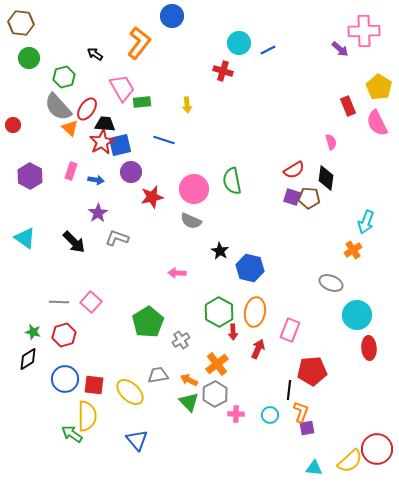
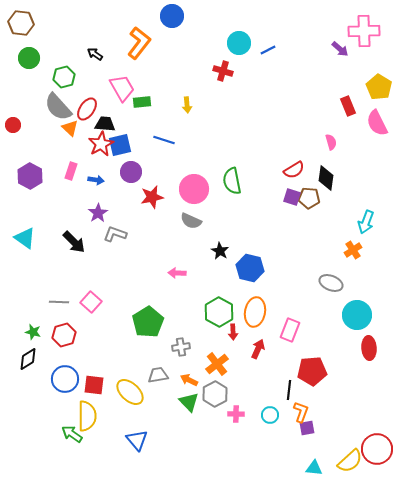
red star at (102, 142): moved 1 px left, 2 px down
gray L-shape at (117, 238): moved 2 px left, 4 px up
gray cross at (181, 340): moved 7 px down; rotated 24 degrees clockwise
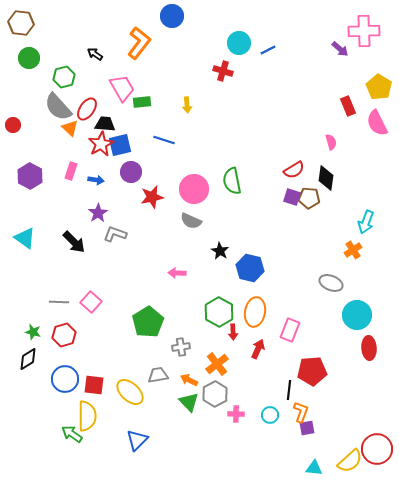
blue triangle at (137, 440): rotated 25 degrees clockwise
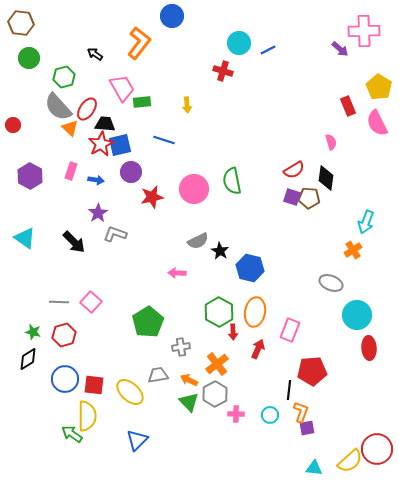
gray semicircle at (191, 221): moved 7 px right, 20 px down; rotated 50 degrees counterclockwise
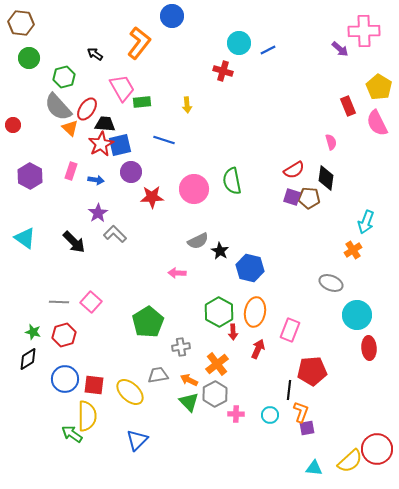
red star at (152, 197): rotated 10 degrees clockwise
gray L-shape at (115, 234): rotated 25 degrees clockwise
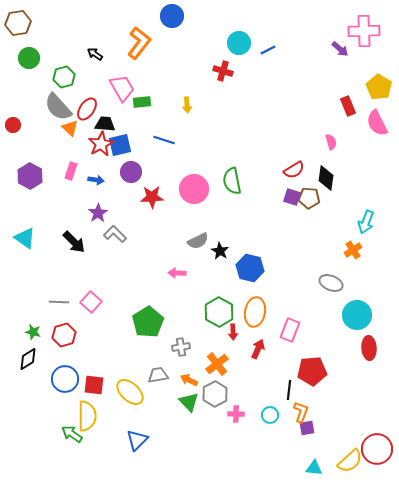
brown hexagon at (21, 23): moved 3 px left; rotated 15 degrees counterclockwise
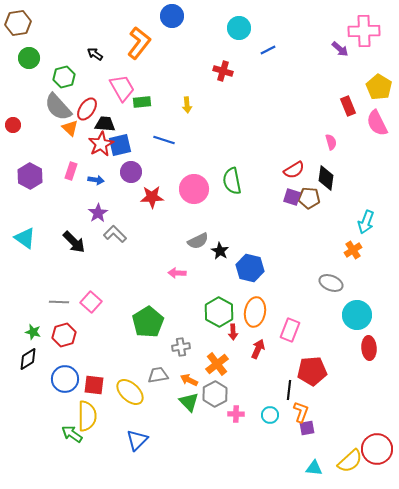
cyan circle at (239, 43): moved 15 px up
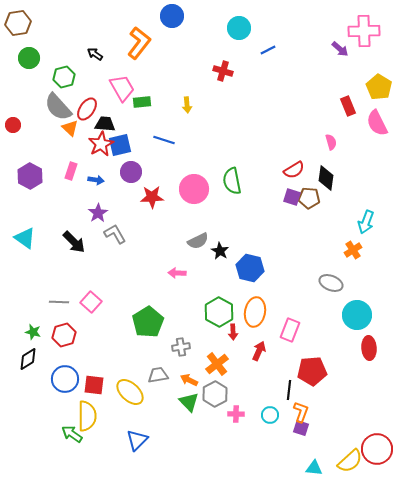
gray L-shape at (115, 234): rotated 15 degrees clockwise
red arrow at (258, 349): moved 1 px right, 2 px down
purple square at (307, 428): moved 6 px left; rotated 28 degrees clockwise
